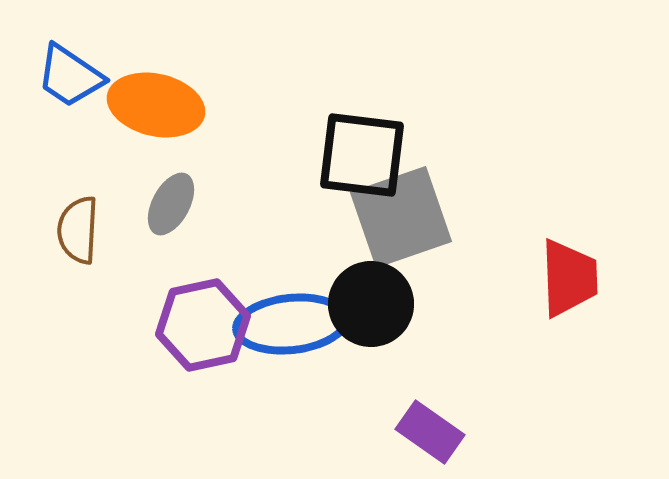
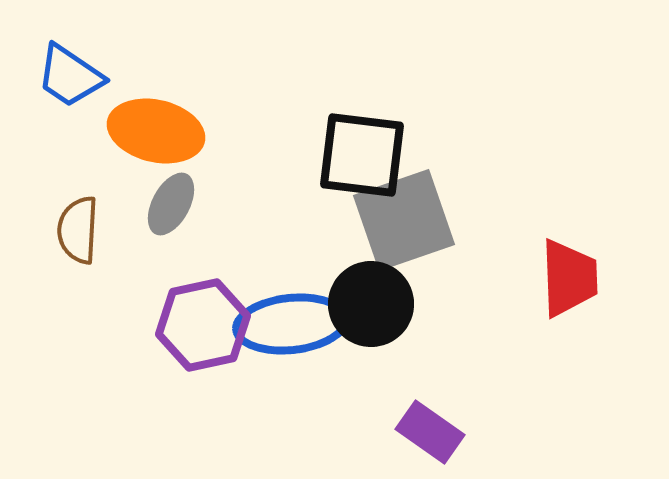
orange ellipse: moved 26 px down
gray square: moved 3 px right, 3 px down
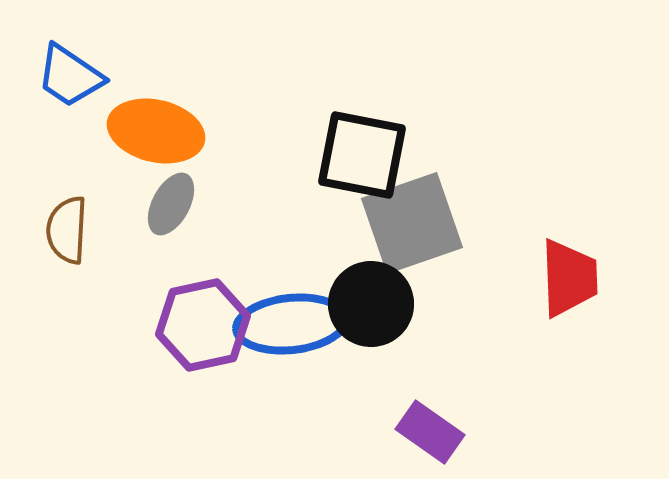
black square: rotated 4 degrees clockwise
gray square: moved 8 px right, 3 px down
brown semicircle: moved 11 px left
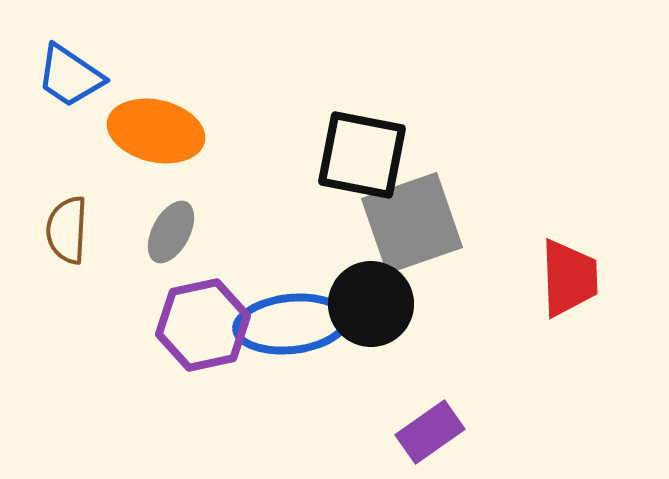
gray ellipse: moved 28 px down
purple rectangle: rotated 70 degrees counterclockwise
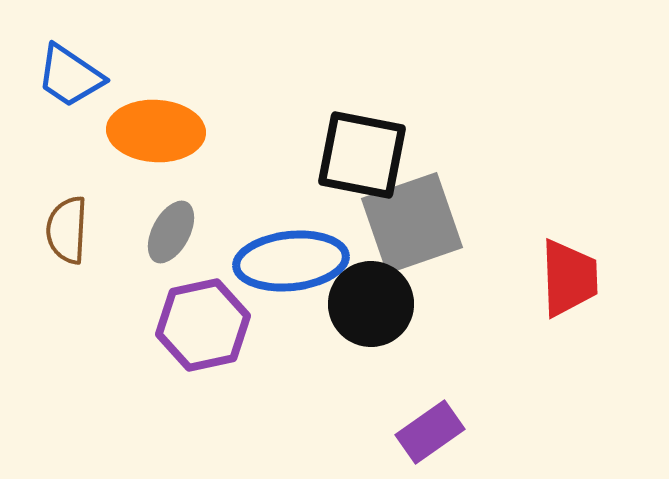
orange ellipse: rotated 10 degrees counterclockwise
blue ellipse: moved 63 px up
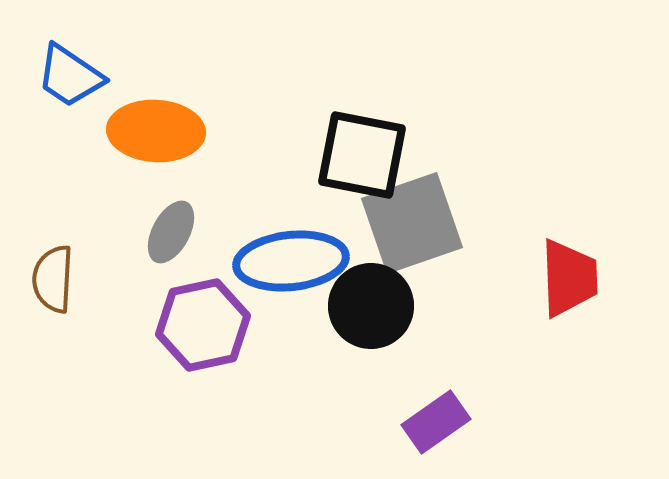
brown semicircle: moved 14 px left, 49 px down
black circle: moved 2 px down
purple rectangle: moved 6 px right, 10 px up
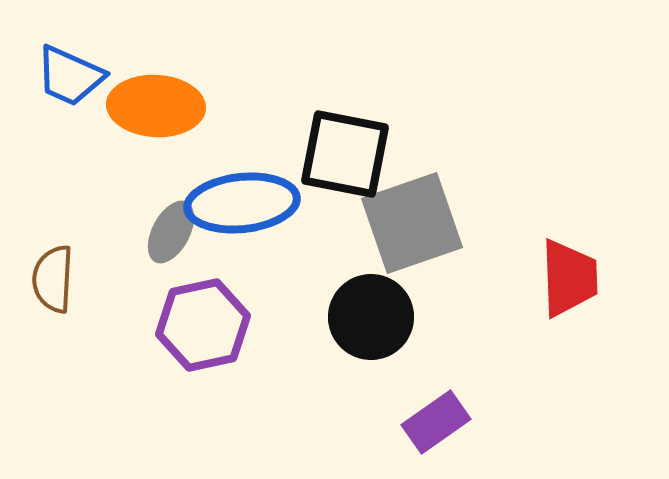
blue trapezoid: rotated 10 degrees counterclockwise
orange ellipse: moved 25 px up
black square: moved 17 px left, 1 px up
blue ellipse: moved 49 px left, 58 px up
black circle: moved 11 px down
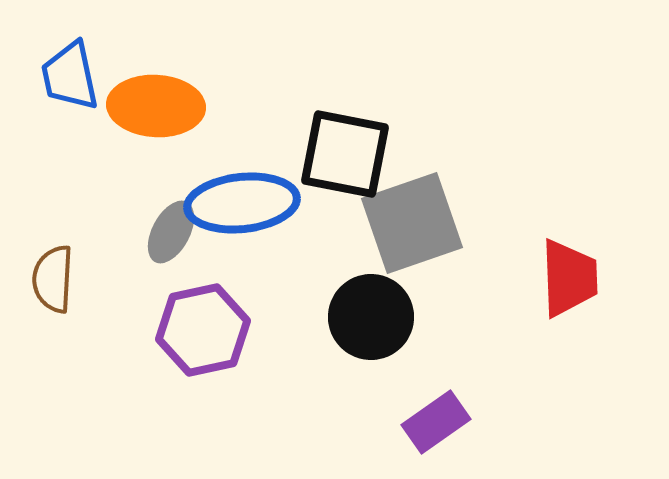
blue trapezoid: rotated 54 degrees clockwise
purple hexagon: moved 5 px down
